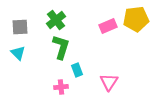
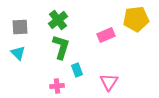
green cross: moved 2 px right
pink rectangle: moved 2 px left, 9 px down
pink cross: moved 4 px left, 1 px up
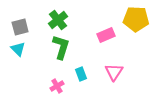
yellow pentagon: rotated 10 degrees clockwise
gray square: rotated 12 degrees counterclockwise
cyan triangle: moved 4 px up
cyan rectangle: moved 4 px right, 4 px down
pink triangle: moved 5 px right, 10 px up
pink cross: rotated 24 degrees counterclockwise
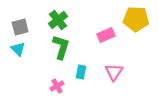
cyan rectangle: moved 2 px up; rotated 32 degrees clockwise
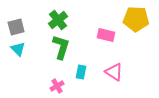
gray square: moved 4 px left
pink rectangle: rotated 36 degrees clockwise
pink triangle: rotated 30 degrees counterclockwise
